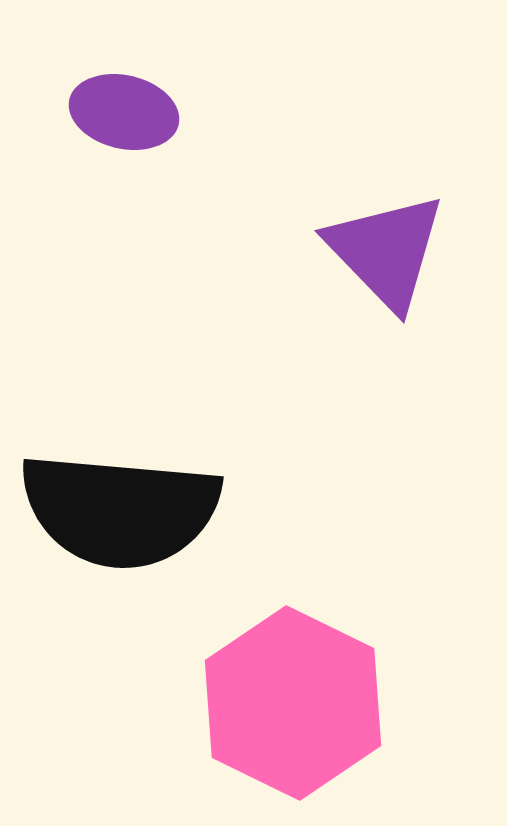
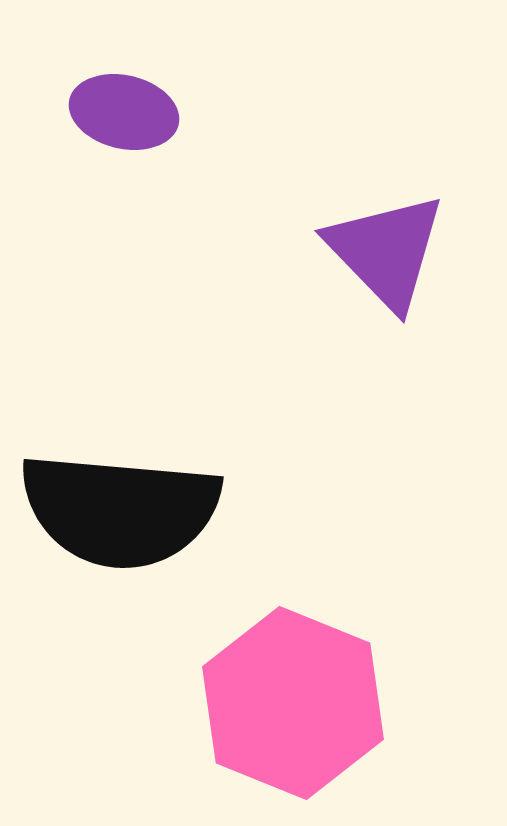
pink hexagon: rotated 4 degrees counterclockwise
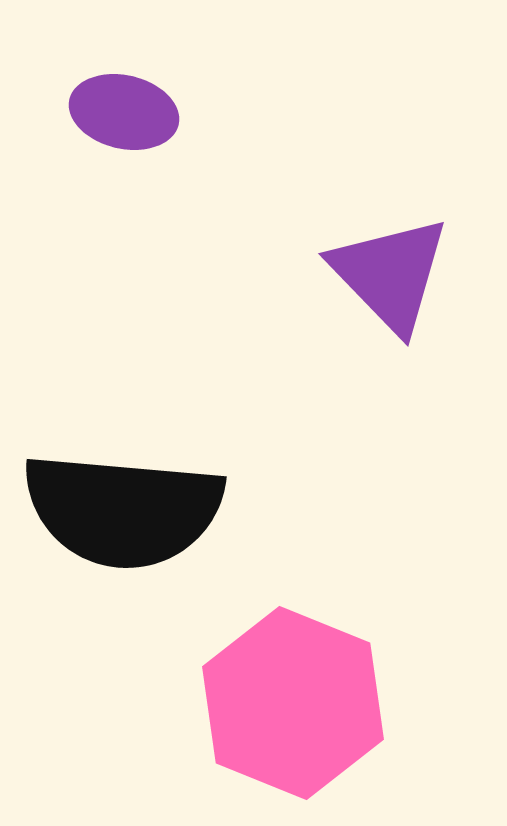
purple triangle: moved 4 px right, 23 px down
black semicircle: moved 3 px right
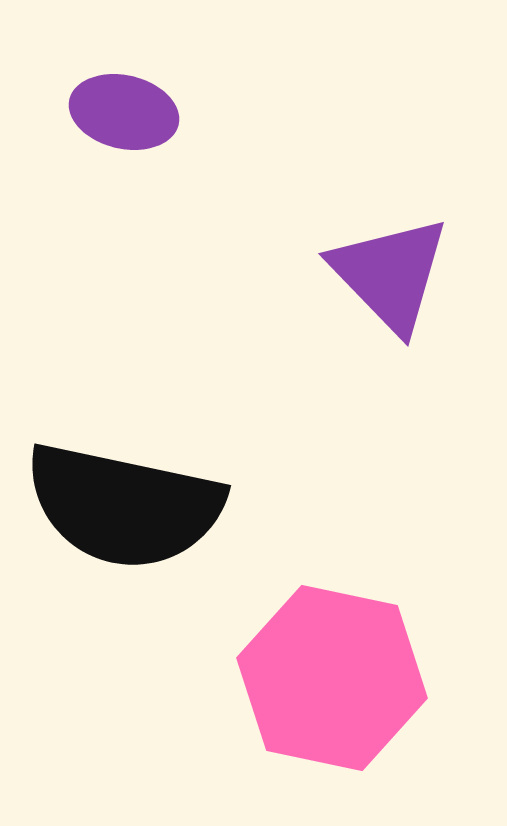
black semicircle: moved 1 px right, 4 px up; rotated 7 degrees clockwise
pink hexagon: moved 39 px right, 25 px up; rotated 10 degrees counterclockwise
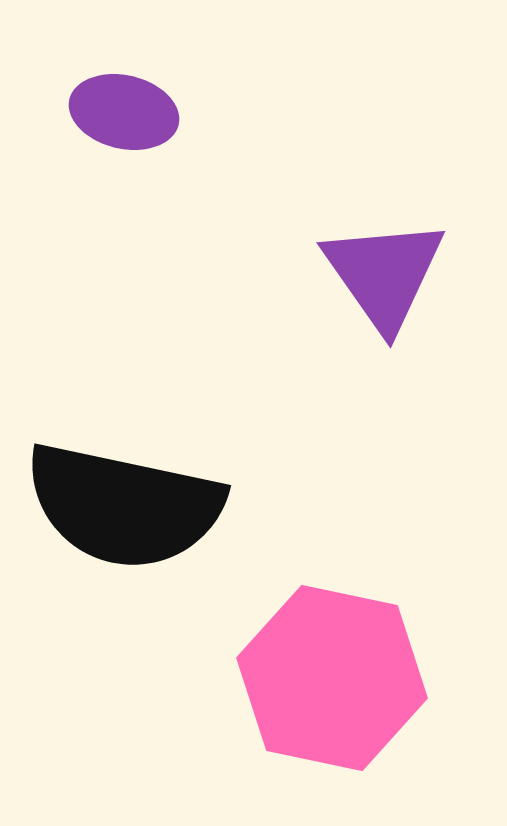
purple triangle: moved 6 px left; rotated 9 degrees clockwise
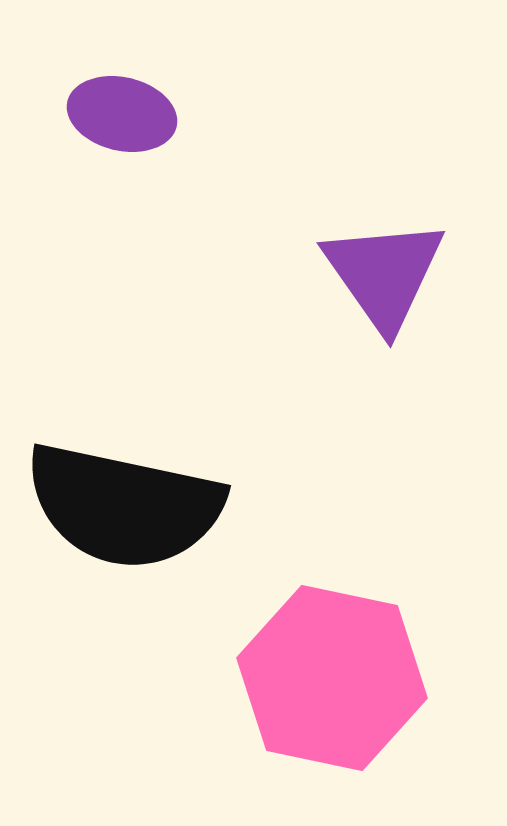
purple ellipse: moved 2 px left, 2 px down
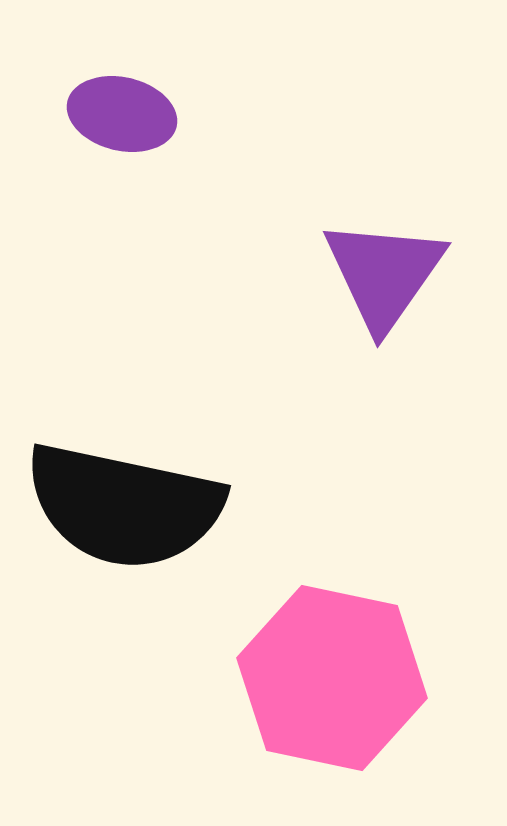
purple triangle: rotated 10 degrees clockwise
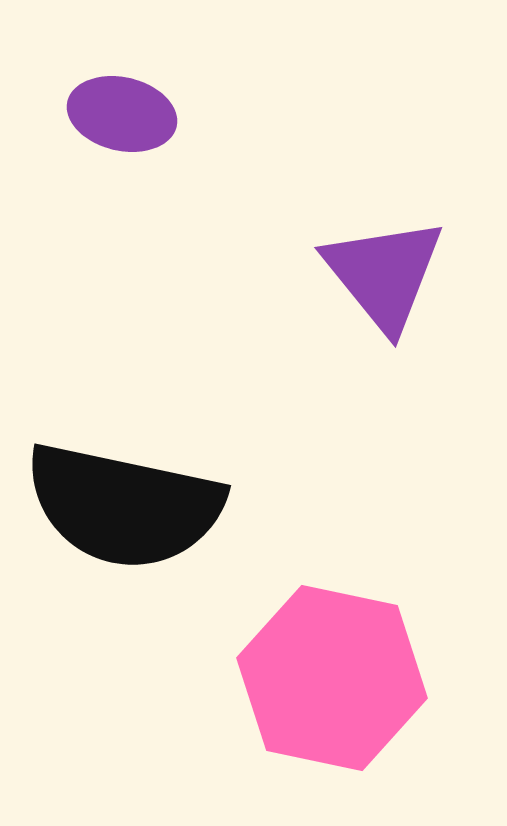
purple triangle: rotated 14 degrees counterclockwise
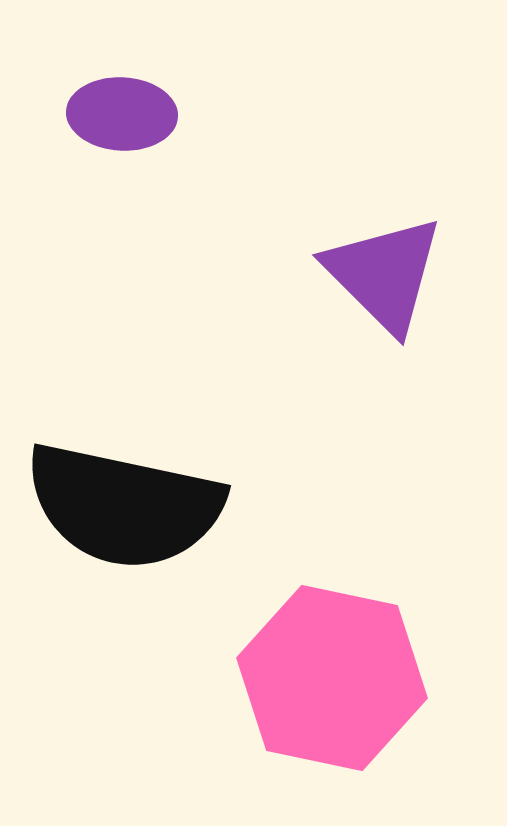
purple ellipse: rotated 10 degrees counterclockwise
purple triangle: rotated 6 degrees counterclockwise
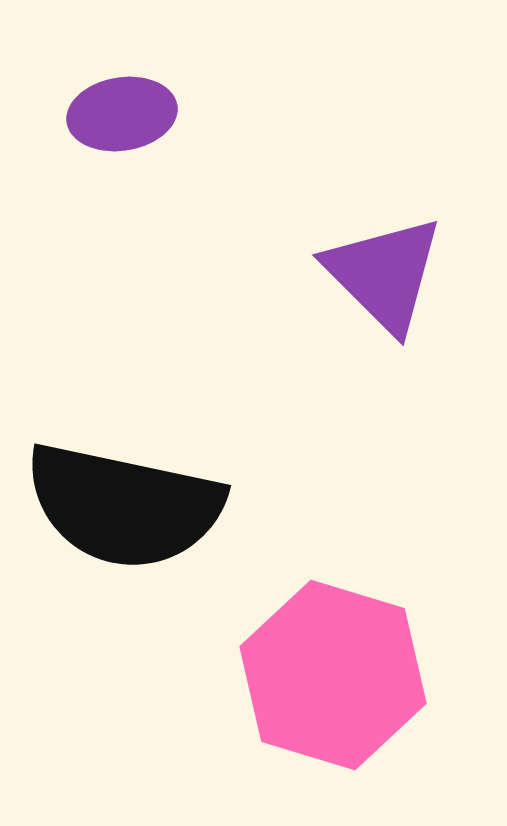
purple ellipse: rotated 12 degrees counterclockwise
pink hexagon: moved 1 px right, 3 px up; rotated 5 degrees clockwise
